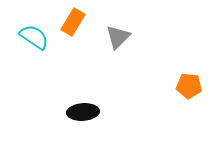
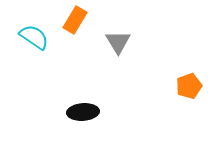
orange rectangle: moved 2 px right, 2 px up
gray triangle: moved 5 px down; rotated 16 degrees counterclockwise
orange pentagon: rotated 25 degrees counterclockwise
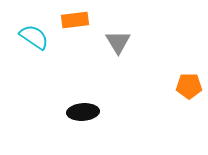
orange rectangle: rotated 52 degrees clockwise
orange pentagon: rotated 20 degrees clockwise
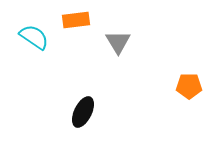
orange rectangle: moved 1 px right
black ellipse: rotated 60 degrees counterclockwise
